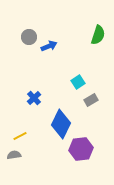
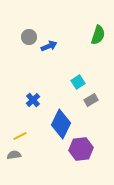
blue cross: moved 1 px left, 2 px down
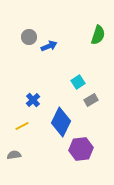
blue diamond: moved 2 px up
yellow line: moved 2 px right, 10 px up
